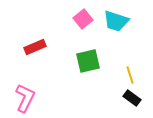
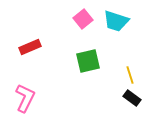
red rectangle: moved 5 px left
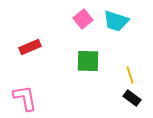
green square: rotated 15 degrees clockwise
pink L-shape: rotated 36 degrees counterclockwise
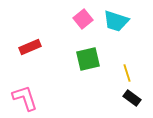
green square: moved 2 px up; rotated 15 degrees counterclockwise
yellow line: moved 3 px left, 2 px up
pink L-shape: rotated 8 degrees counterclockwise
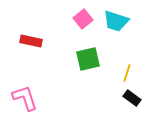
red rectangle: moved 1 px right, 6 px up; rotated 35 degrees clockwise
yellow line: rotated 36 degrees clockwise
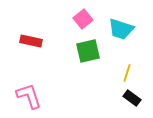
cyan trapezoid: moved 5 px right, 8 px down
green square: moved 8 px up
pink L-shape: moved 4 px right, 2 px up
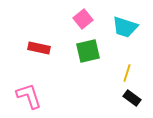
cyan trapezoid: moved 4 px right, 2 px up
red rectangle: moved 8 px right, 7 px down
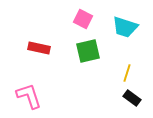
pink square: rotated 24 degrees counterclockwise
